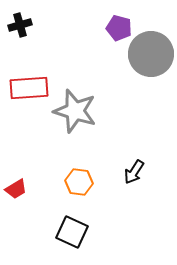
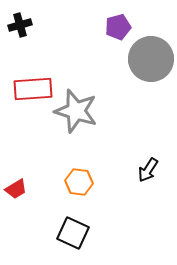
purple pentagon: moved 1 px left, 1 px up; rotated 30 degrees counterclockwise
gray circle: moved 5 px down
red rectangle: moved 4 px right, 1 px down
gray star: moved 1 px right
black arrow: moved 14 px right, 2 px up
black square: moved 1 px right, 1 px down
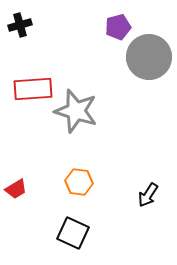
gray circle: moved 2 px left, 2 px up
black arrow: moved 25 px down
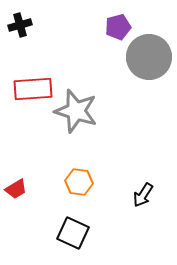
black arrow: moved 5 px left
